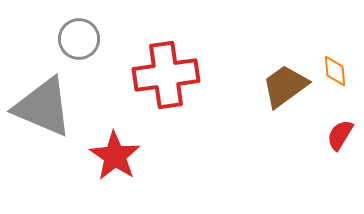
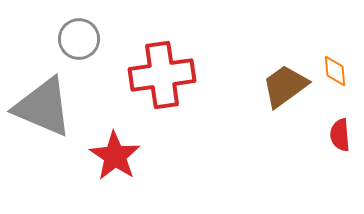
red cross: moved 4 px left
red semicircle: rotated 36 degrees counterclockwise
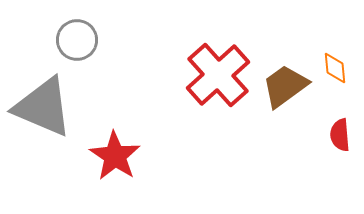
gray circle: moved 2 px left, 1 px down
orange diamond: moved 3 px up
red cross: moved 56 px right; rotated 34 degrees counterclockwise
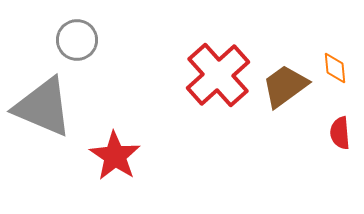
red semicircle: moved 2 px up
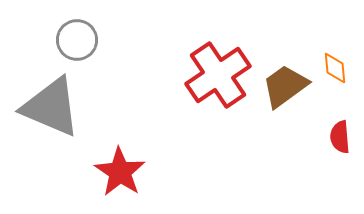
red cross: rotated 8 degrees clockwise
gray triangle: moved 8 px right
red semicircle: moved 4 px down
red star: moved 5 px right, 16 px down
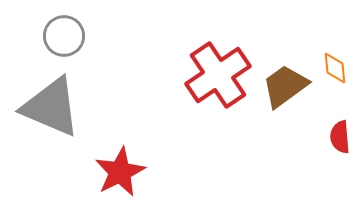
gray circle: moved 13 px left, 4 px up
red star: rotated 12 degrees clockwise
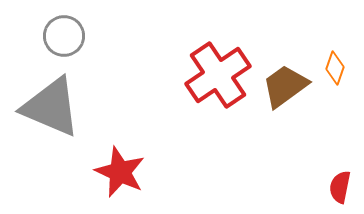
orange diamond: rotated 24 degrees clockwise
red semicircle: moved 50 px down; rotated 16 degrees clockwise
red star: rotated 21 degrees counterclockwise
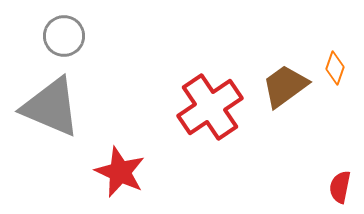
red cross: moved 8 px left, 32 px down
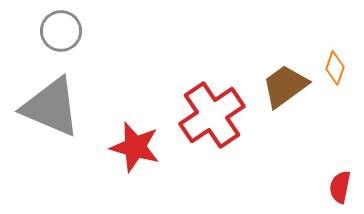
gray circle: moved 3 px left, 5 px up
red cross: moved 2 px right, 8 px down
red star: moved 15 px right, 25 px up; rotated 9 degrees counterclockwise
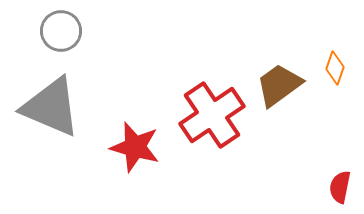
brown trapezoid: moved 6 px left, 1 px up
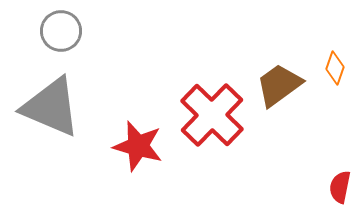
red cross: rotated 12 degrees counterclockwise
red star: moved 3 px right, 1 px up
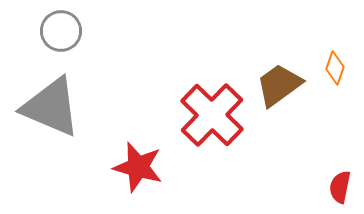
red star: moved 21 px down
